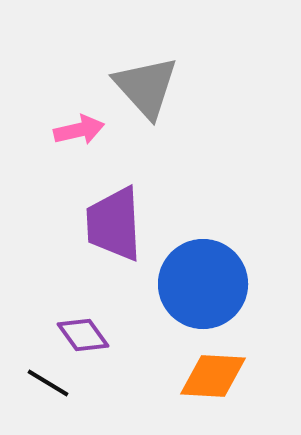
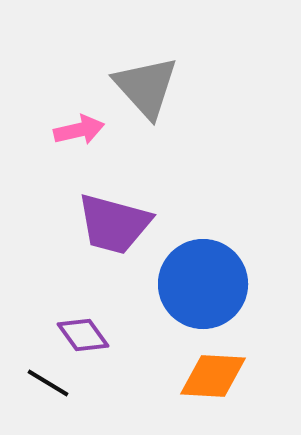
purple trapezoid: rotated 72 degrees counterclockwise
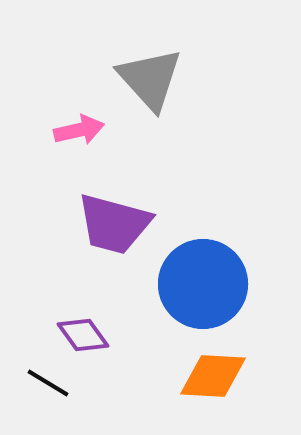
gray triangle: moved 4 px right, 8 px up
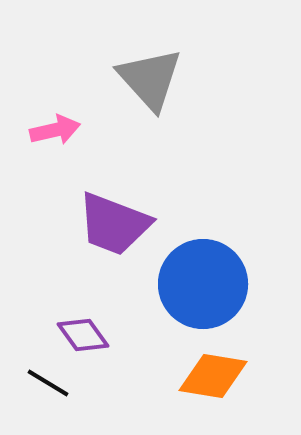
pink arrow: moved 24 px left
purple trapezoid: rotated 6 degrees clockwise
orange diamond: rotated 6 degrees clockwise
